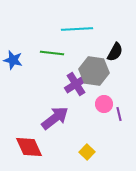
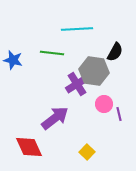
purple cross: moved 1 px right
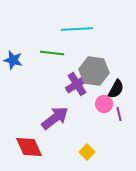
black semicircle: moved 1 px right, 37 px down
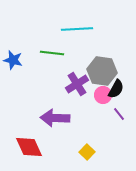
gray hexagon: moved 8 px right
pink circle: moved 1 px left, 9 px up
purple line: rotated 24 degrees counterclockwise
purple arrow: rotated 140 degrees counterclockwise
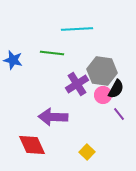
purple arrow: moved 2 px left, 1 px up
red diamond: moved 3 px right, 2 px up
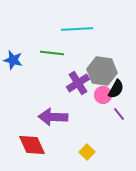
purple cross: moved 1 px right, 1 px up
